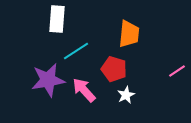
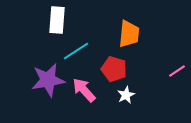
white rectangle: moved 1 px down
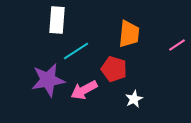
pink line: moved 26 px up
pink arrow: rotated 76 degrees counterclockwise
white star: moved 8 px right, 4 px down
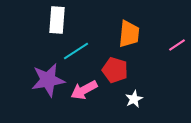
red pentagon: moved 1 px right, 1 px down
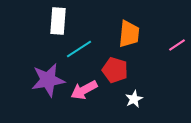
white rectangle: moved 1 px right, 1 px down
cyan line: moved 3 px right, 2 px up
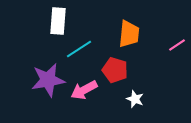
white star: moved 1 px right; rotated 24 degrees counterclockwise
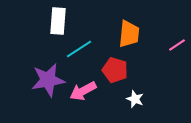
pink arrow: moved 1 px left, 1 px down
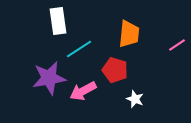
white rectangle: rotated 12 degrees counterclockwise
purple star: moved 1 px right, 2 px up
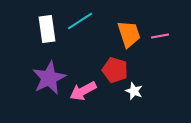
white rectangle: moved 11 px left, 8 px down
orange trapezoid: rotated 24 degrees counterclockwise
pink line: moved 17 px left, 9 px up; rotated 24 degrees clockwise
cyan line: moved 1 px right, 28 px up
purple star: rotated 16 degrees counterclockwise
white star: moved 1 px left, 8 px up
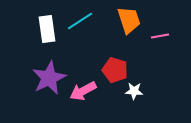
orange trapezoid: moved 14 px up
white star: rotated 18 degrees counterclockwise
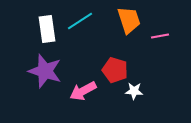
purple star: moved 4 px left, 7 px up; rotated 28 degrees counterclockwise
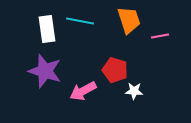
cyan line: rotated 44 degrees clockwise
